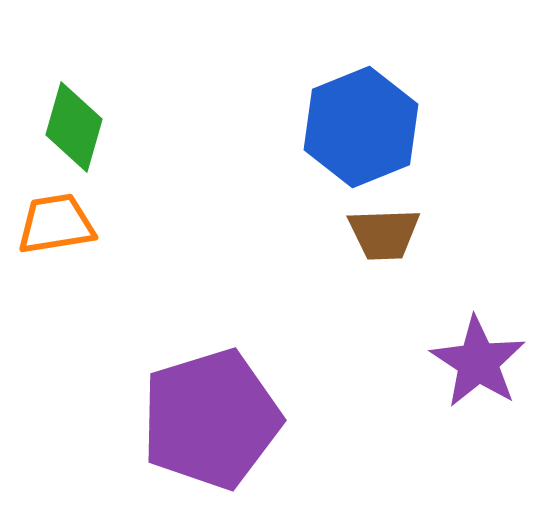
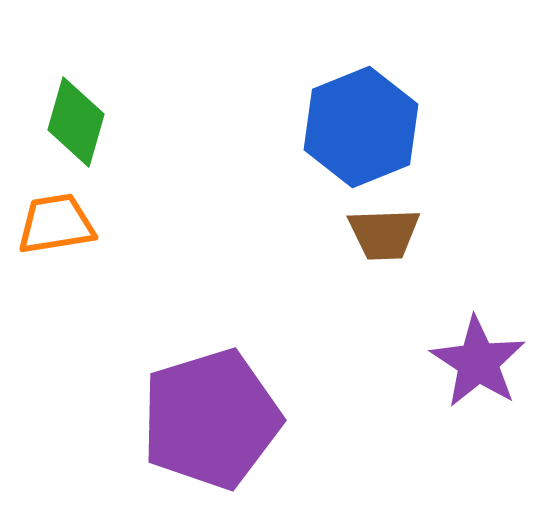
green diamond: moved 2 px right, 5 px up
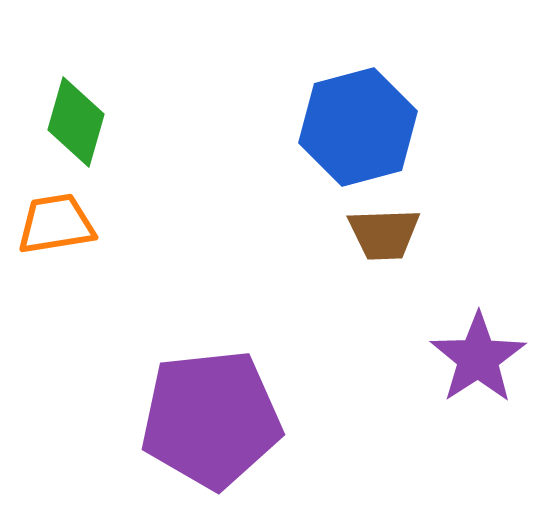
blue hexagon: moved 3 px left; rotated 7 degrees clockwise
purple star: moved 4 px up; rotated 6 degrees clockwise
purple pentagon: rotated 11 degrees clockwise
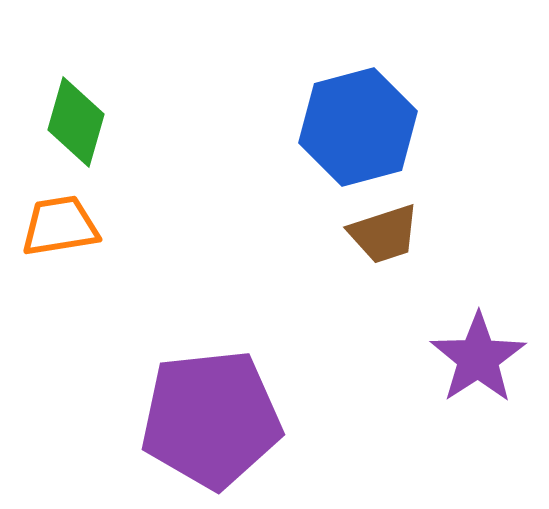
orange trapezoid: moved 4 px right, 2 px down
brown trapezoid: rotated 16 degrees counterclockwise
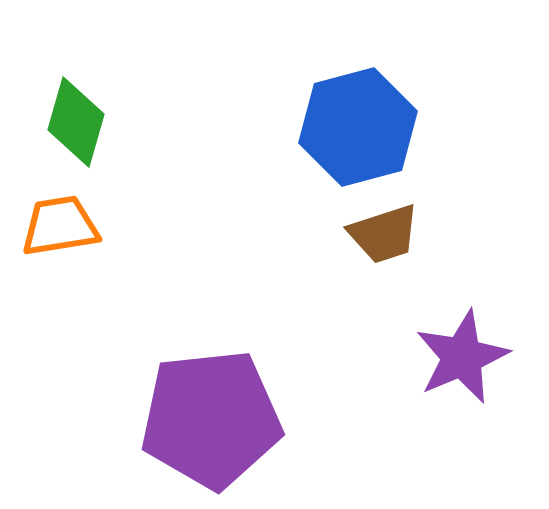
purple star: moved 16 px left, 1 px up; rotated 10 degrees clockwise
